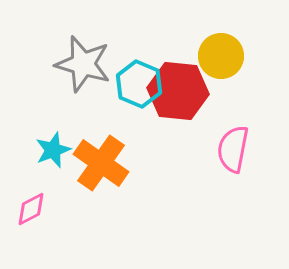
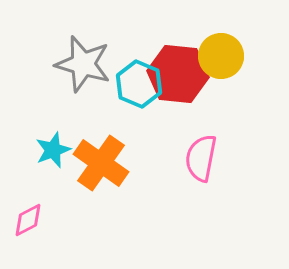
red hexagon: moved 17 px up
pink semicircle: moved 32 px left, 9 px down
pink diamond: moved 3 px left, 11 px down
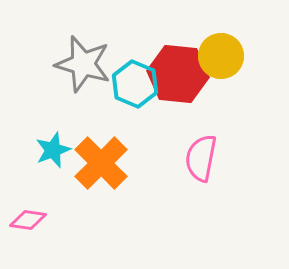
cyan hexagon: moved 4 px left
orange cross: rotated 10 degrees clockwise
pink diamond: rotated 36 degrees clockwise
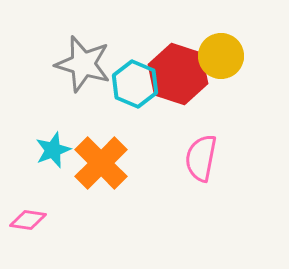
red hexagon: rotated 12 degrees clockwise
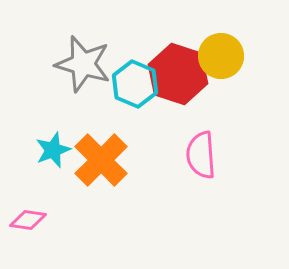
pink semicircle: moved 3 px up; rotated 15 degrees counterclockwise
orange cross: moved 3 px up
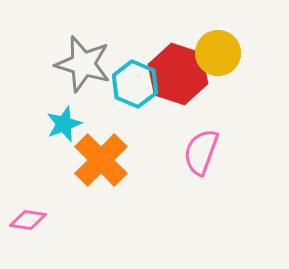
yellow circle: moved 3 px left, 3 px up
cyan star: moved 11 px right, 26 px up
pink semicircle: moved 3 px up; rotated 24 degrees clockwise
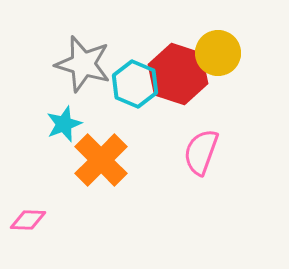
pink diamond: rotated 6 degrees counterclockwise
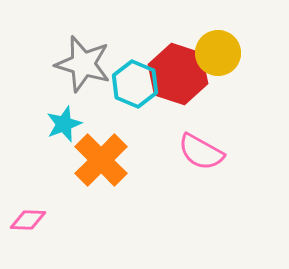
pink semicircle: rotated 81 degrees counterclockwise
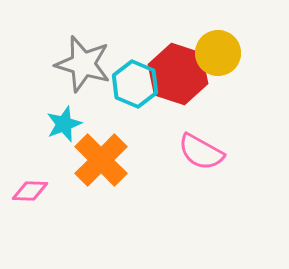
pink diamond: moved 2 px right, 29 px up
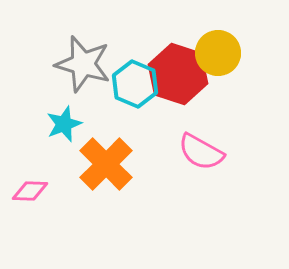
orange cross: moved 5 px right, 4 px down
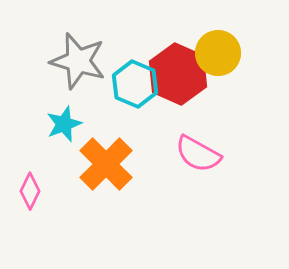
gray star: moved 5 px left, 3 px up
red hexagon: rotated 6 degrees clockwise
pink semicircle: moved 3 px left, 2 px down
pink diamond: rotated 66 degrees counterclockwise
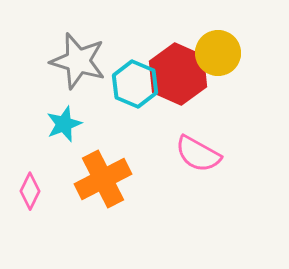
orange cross: moved 3 px left, 15 px down; rotated 18 degrees clockwise
